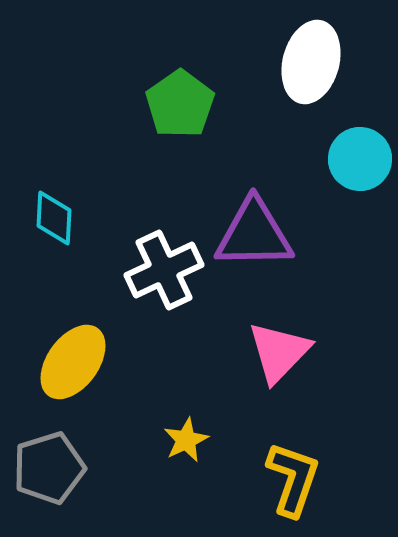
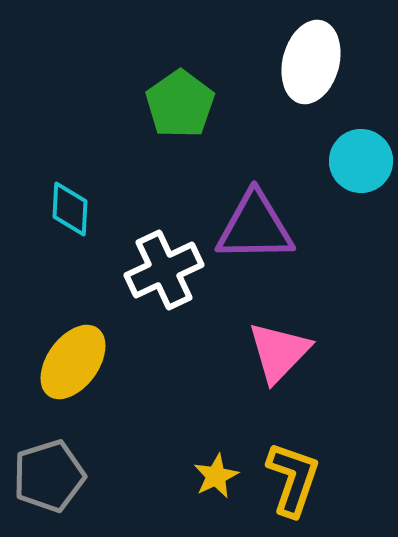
cyan circle: moved 1 px right, 2 px down
cyan diamond: moved 16 px right, 9 px up
purple triangle: moved 1 px right, 7 px up
yellow star: moved 30 px right, 36 px down
gray pentagon: moved 8 px down
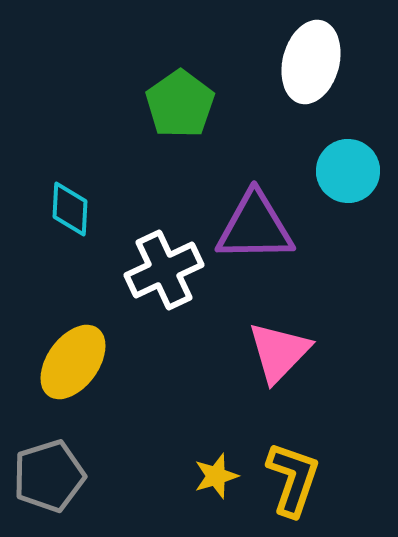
cyan circle: moved 13 px left, 10 px down
yellow star: rotated 9 degrees clockwise
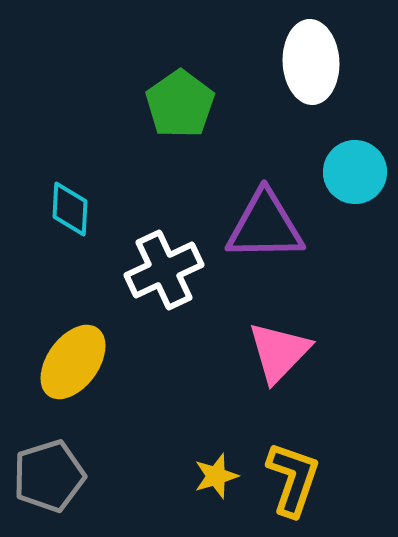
white ellipse: rotated 18 degrees counterclockwise
cyan circle: moved 7 px right, 1 px down
purple triangle: moved 10 px right, 1 px up
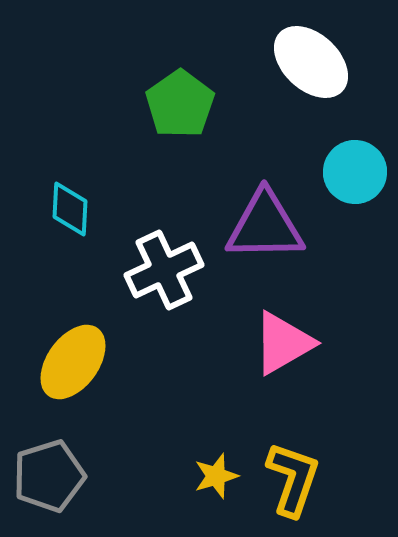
white ellipse: rotated 44 degrees counterclockwise
pink triangle: moved 4 px right, 9 px up; rotated 16 degrees clockwise
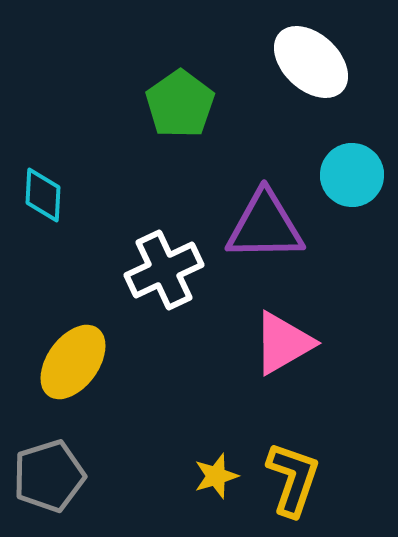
cyan circle: moved 3 px left, 3 px down
cyan diamond: moved 27 px left, 14 px up
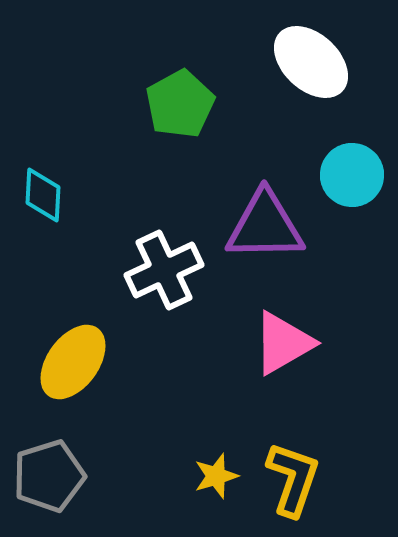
green pentagon: rotated 6 degrees clockwise
